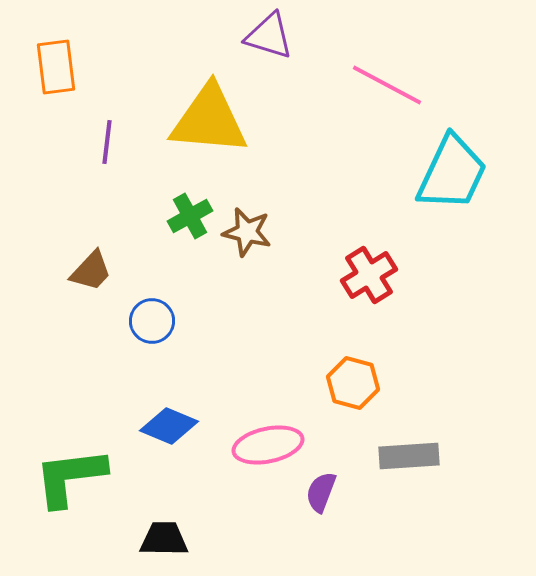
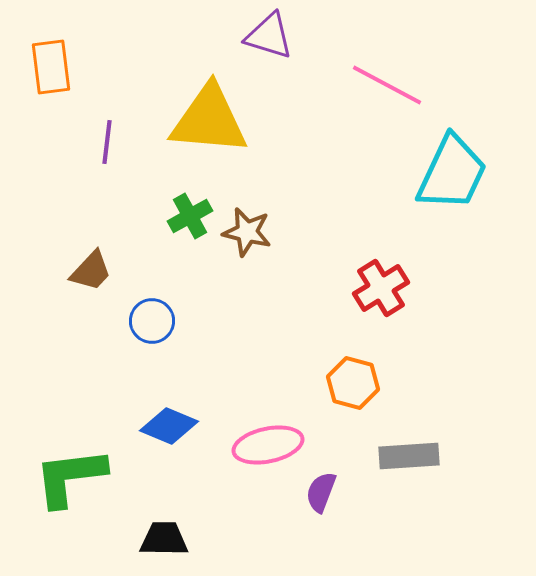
orange rectangle: moved 5 px left
red cross: moved 12 px right, 13 px down
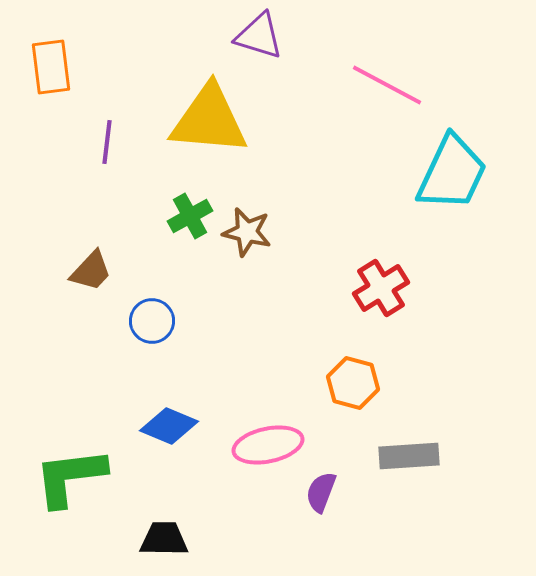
purple triangle: moved 10 px left
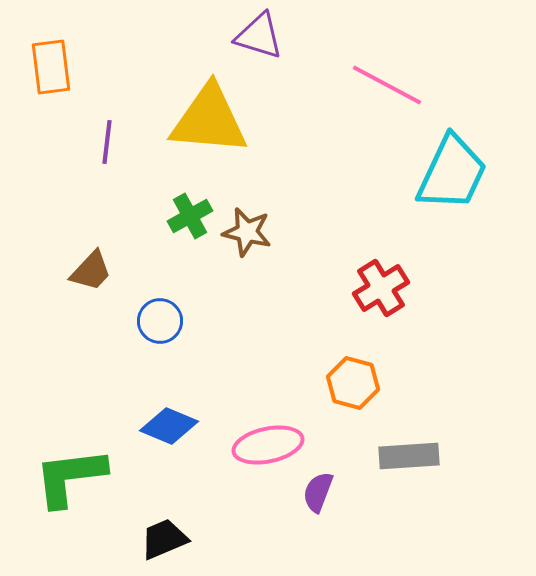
blue circle: moved 8 px right
purple semicircle: moved 3 px left
black trapezoid: rotated 24 degrees counterclockwise
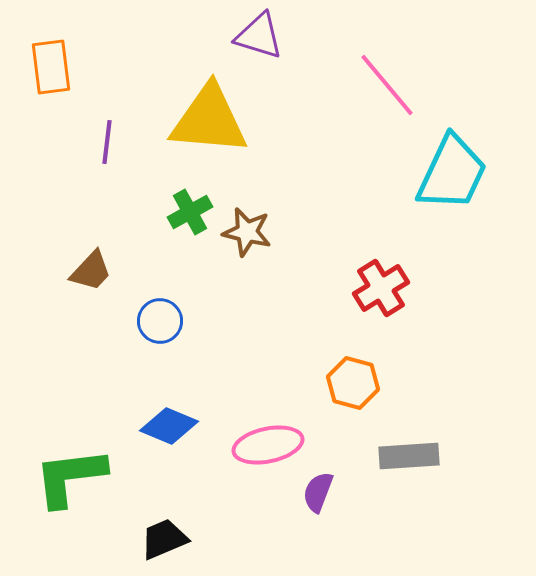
pink line: rotated 22 degrees clockwise
green cross: moved 4 px up
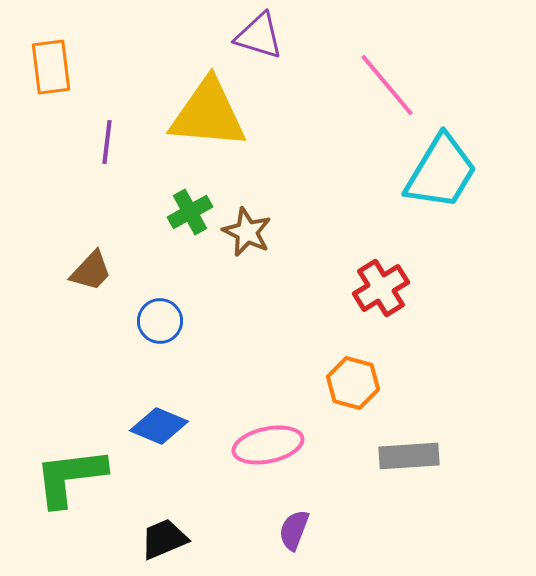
yellow triangle: moved 1 px left, 6 px up
cyan trapezoid: moved 11 px left, 1 px up; rotated 6 degrees clockwise
brown star: rotated 12 degrees clockwise
blue diamond: moved 10 px left
purple semicircle: moved 24 px left, 38 px down
